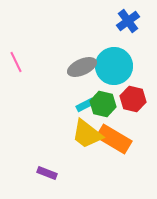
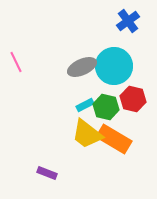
green hexagon: moved 3 px right, 3 px down
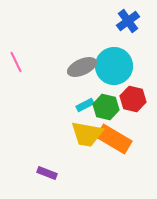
yellow trapezoid: rotated 28 degrees counterclockwise
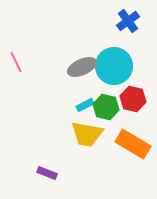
orange rectangle: moved 19 px right, 5 px down
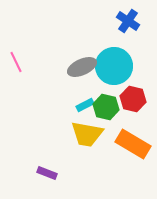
blue cross: rotated 20 degrees counterclockwise
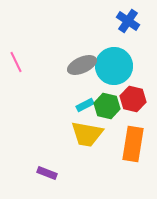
gray ellipse: moved 2 px up
green hexagon: moved 1 px right, 1 px up
orange rectangle: rotated 68 degrees clockwise
